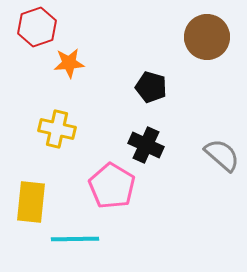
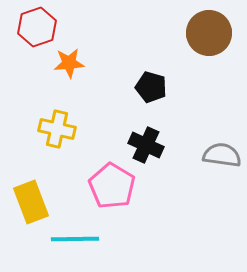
brown circle: moved 2 px right, 4 px up
gray semicircle: rotated 33 degrees counterclockwise
yellow rectangle: rotated 27 degrees counterclockwise
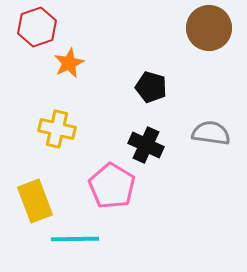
brown circle: moved 5 px up
orange star: rotated 20 degrees counterclockwise
gray semicircle: moved 11 px left, 22 px up
yellow rectangle: moved 4 px right, 1 px up
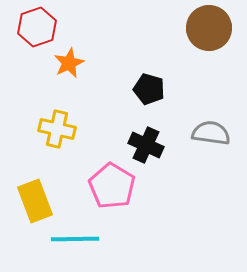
black pentagon: moved 2 px left, 2 px down
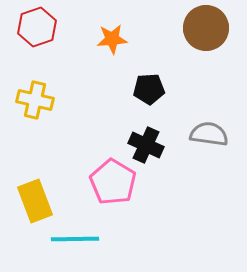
brown circle: moved 3 px left
orange star: moved 43 px right, 24 px up; rotated 20 degrees clockwise
black pentagon: rotated 20 degrees counterclockwise
yellow cross: moved 22 px left, 29 px up
gray semicircle: moved 2 px left, 1 px down
pink pentagon: moved 1 px right, 4 px up
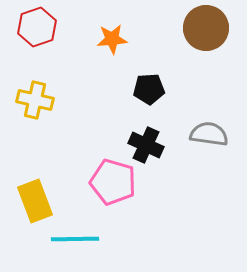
pink pentagon: rotated 15 degrees counterclockwise
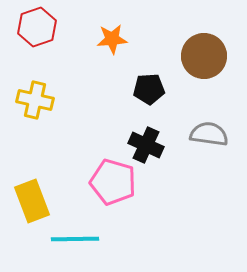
brown circle: moved 2 px left, 28 px down
yellow rectangle: moved 3 px left
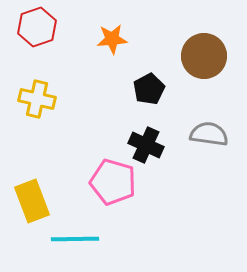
black pentagon: rotated 24 degrees counterclockwise
yellow cross: moved 2 px right, 1 px up
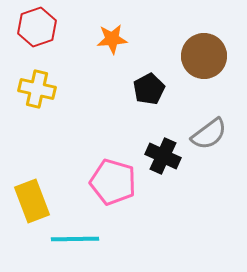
yellow cross: moved 10 px up
gray semicircle: rotated 135 degrees clockwise
black cross: moved 17 px right, 11 px down
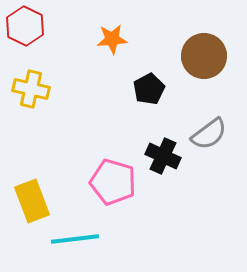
red hexagon: moved 12 px left, 1 px up; rotated 15 degrees counterclockwise
yellow cross: moved 6 px left
cyan line: rotated 6 degrees counterclockwise
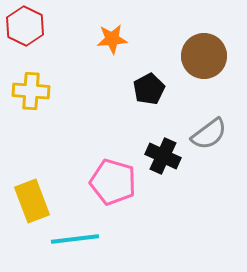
yellow cross: moved 2 px down; rotated 9 degrees counterclockwise
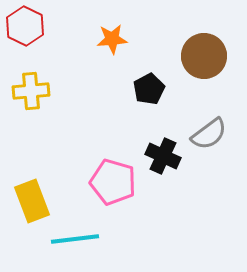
yellow cross: rotated 9 degrees counterclockwise
